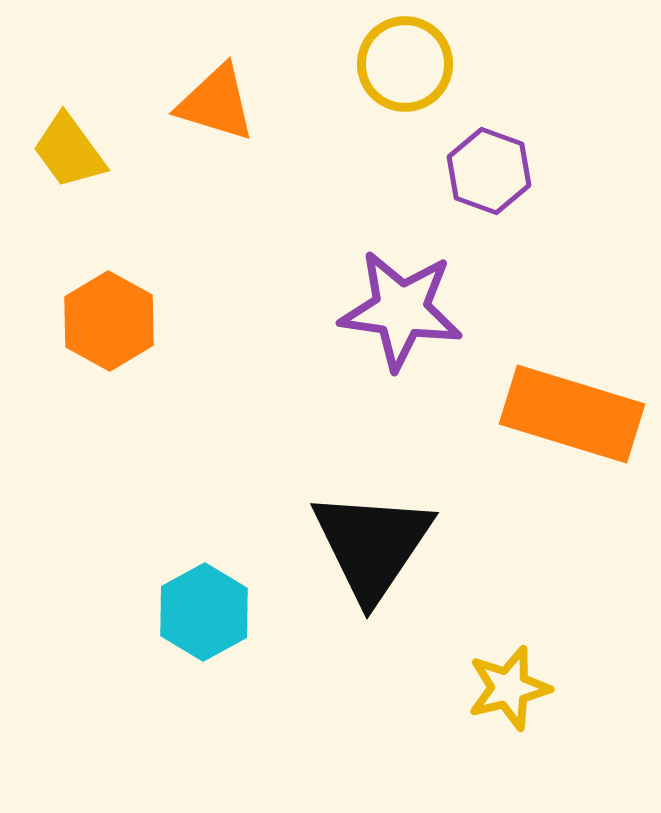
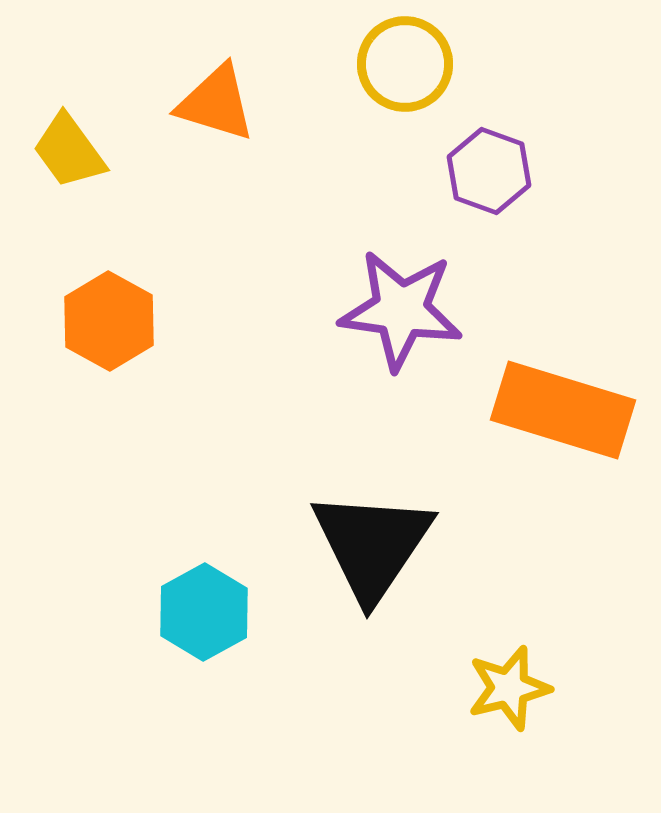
orange rectangle: moved 9 px left, 4 px up
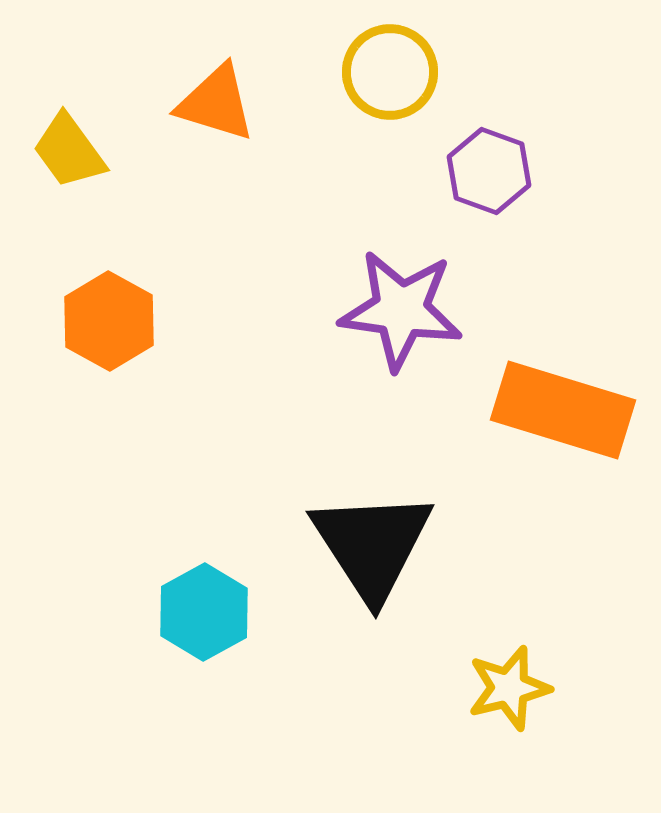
yellow circle: moved 15 px left, 8 px down
black triangle: rotated 7 degrees counterclockwise
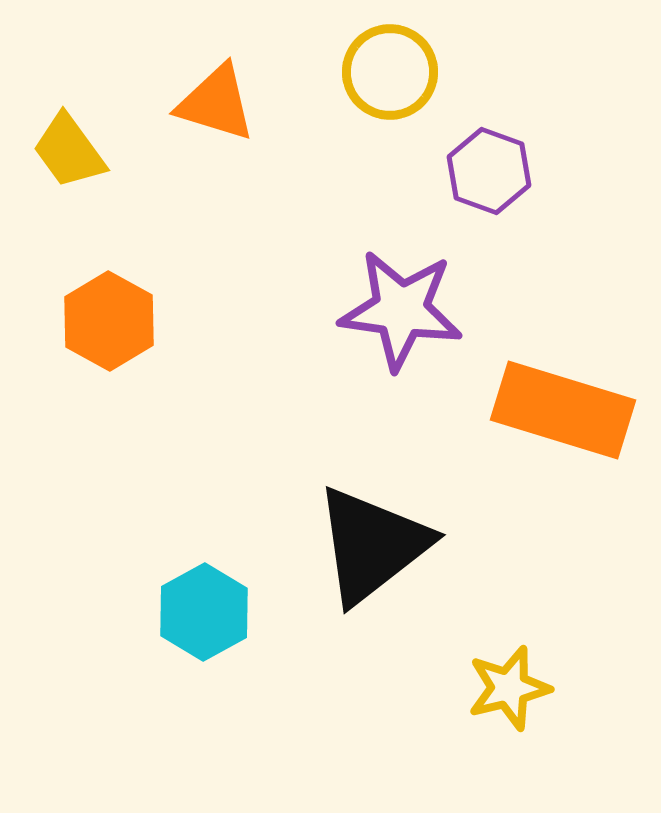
black triangle: rotated 25 degrees clockwise
